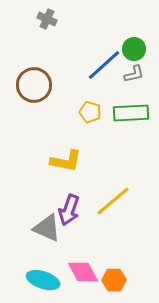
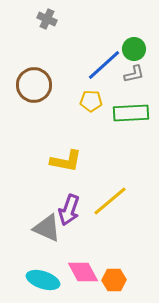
yellow pentagon: moved 1 px right, 11 px up; rotated 15 degrees counterclockwise
yellow line: moved 3 px left
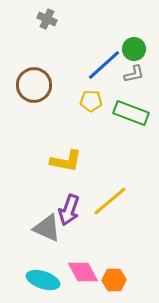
green rectangle: rotated 24 degrees clockwise
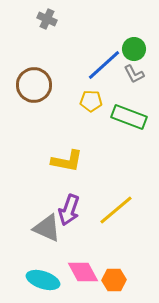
gray L-shape: rotated 75 degrees clockwise
green rectangle: moved 2 px left, 4 px down
yellow L-shape: moved 1 px right
yellow line: moved 6 px right, 9 px down
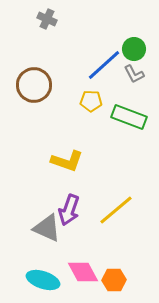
yellow L-shape: rotated 8 degrees clockwise
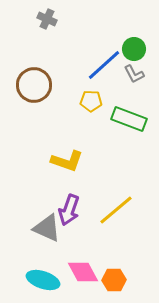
green rectangle: moved 2 px down
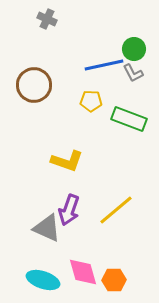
blue line: rotated 30 degrees clockwise
gray L-shape: moved 1 px left, 1 px up
pink diamond: rotated 12 degrees clockwise
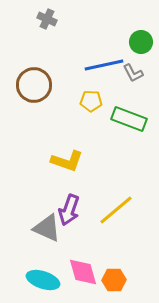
green circle: moved 7 px right, 7 px up
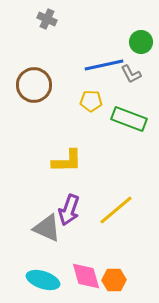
gray L-shape: moved 2 px left, 1 px down
yellow L-shape: rotated 20 degrees counterclockwise
pink diamond: moved 3 px right, 4 px down
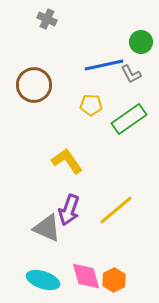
yellow pentagon: moved 4 px down
green rectangle: rotated 56 degrees counterclockwise
yellow L-shape: rotated 124 degrees counterclockwise
orange hexagon: rotated 25 degrees counterclockwise
